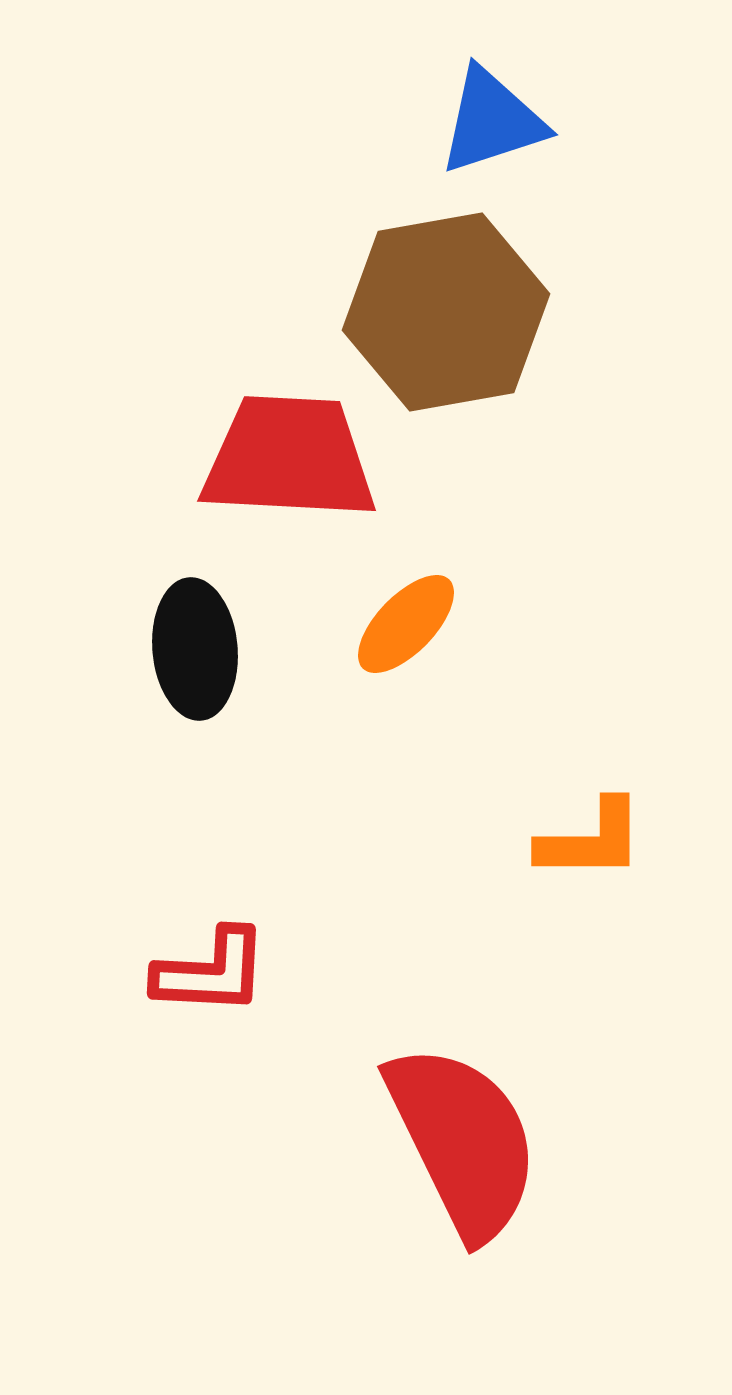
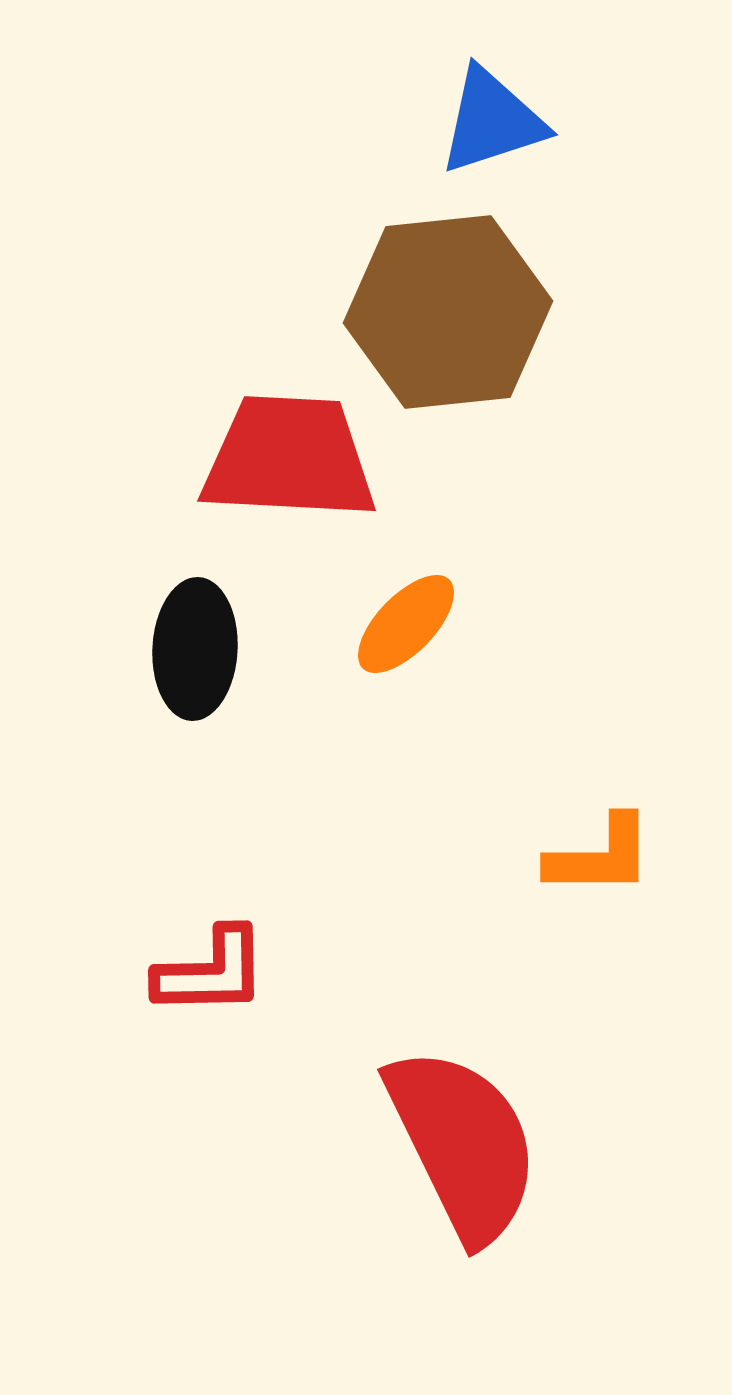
brown hexagon: moved 2 px right; rotated 4 degrees clockwise
black ellipse: rotated 8 degrees clockwise
orange L-shape: moved 9 px right, 16 px down
red L-shape: rotated 4 degrees counterclockwise
red semicircle: moved 3 px down
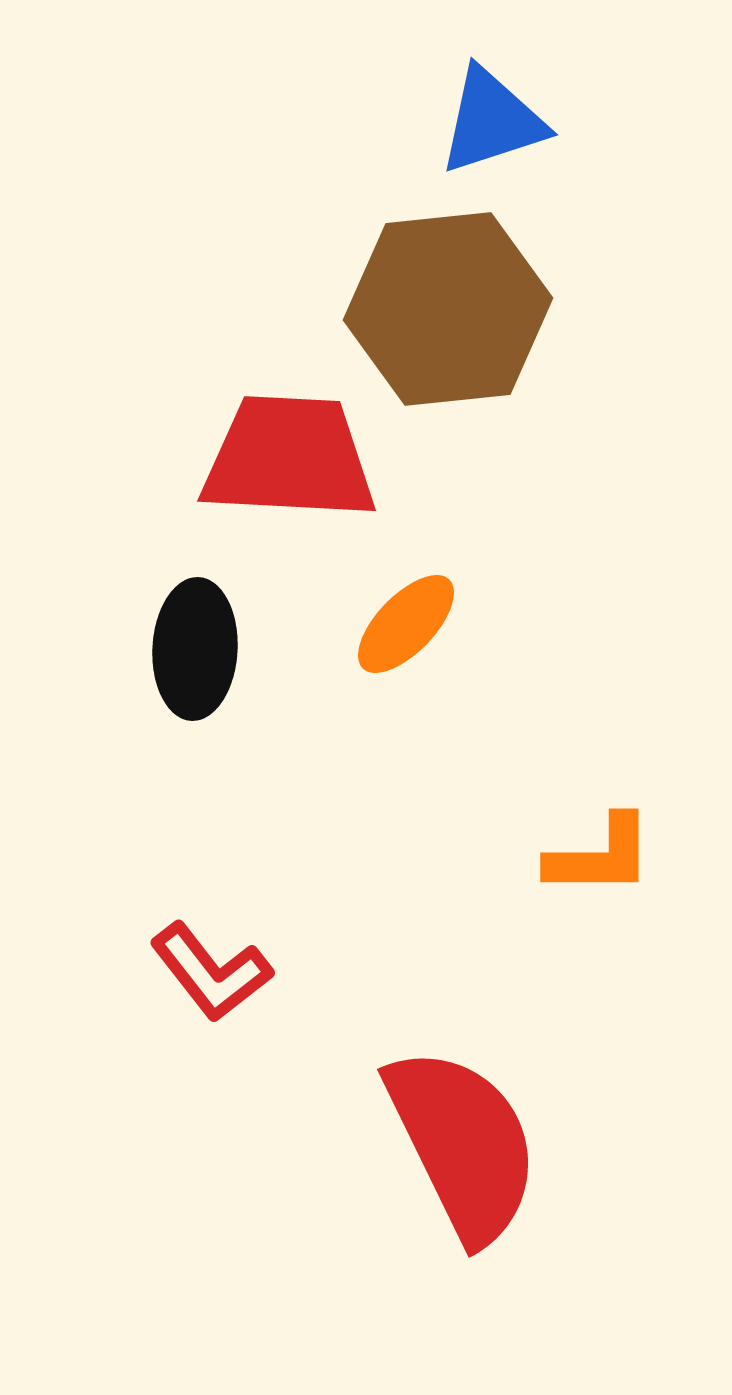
brown hexagon: moved 3 px up
red L-shape: rotated 53 degrees clockwise
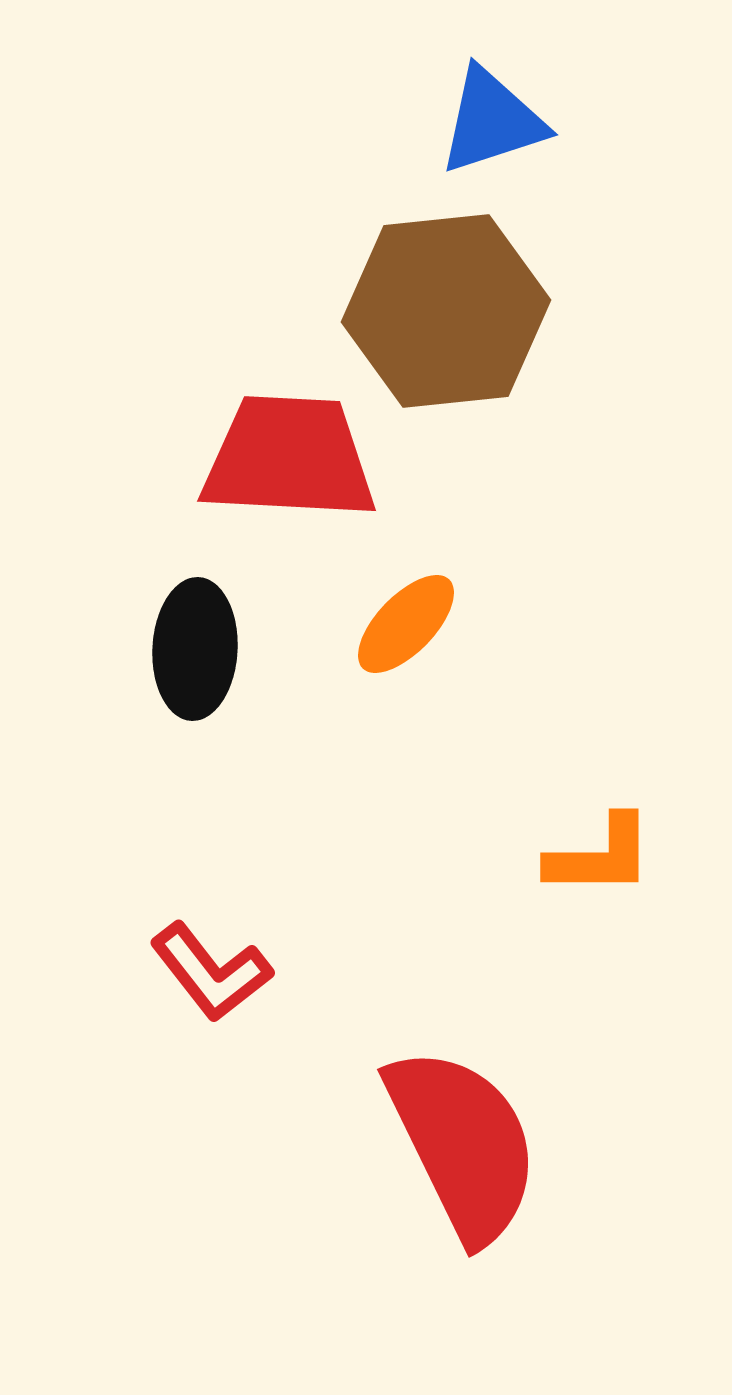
brown hexagon: moved 2 px left, 2 px down
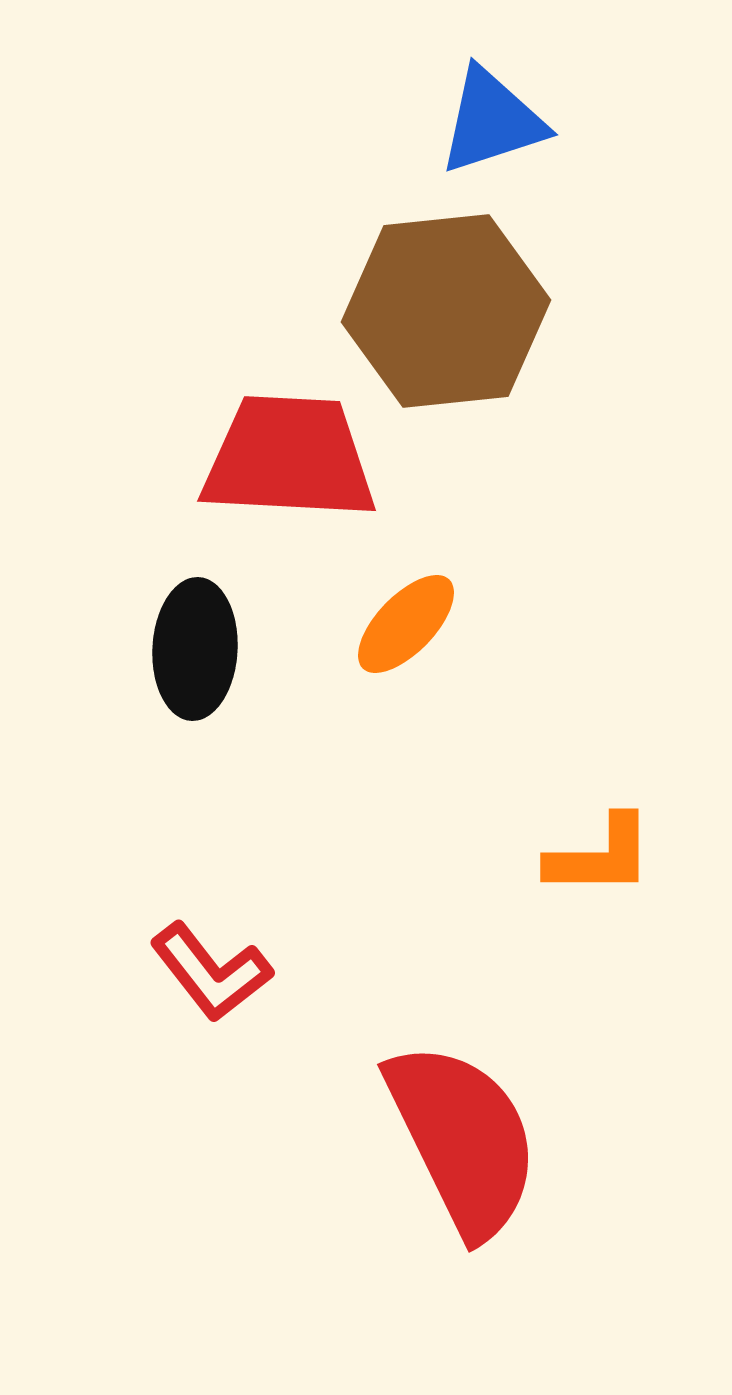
red semicircle: moved 5 px up
